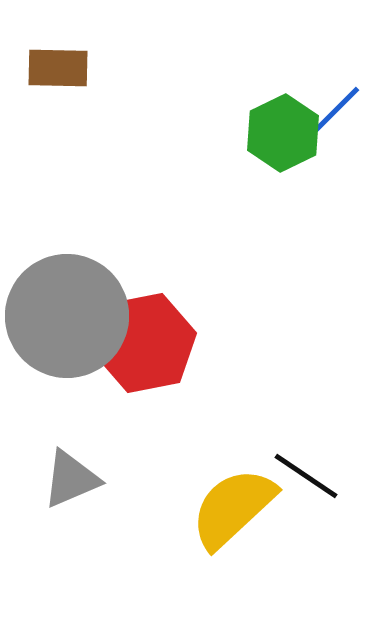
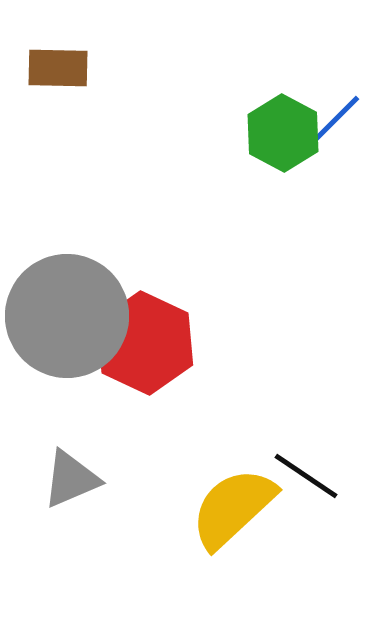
blue line: moved 9 px down
green hexagon: rotated 6 degrees counterclockwise
red hexagon: rotated 24 degrees counterclockwise
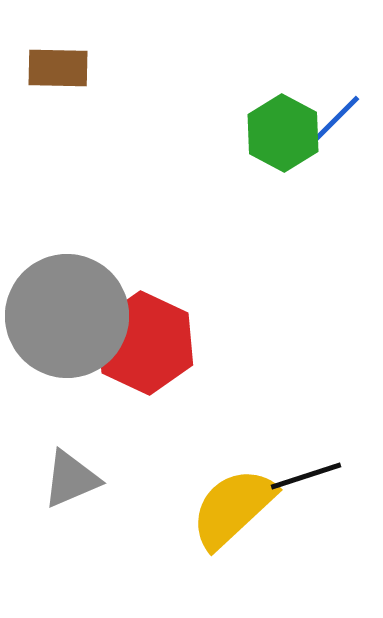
black line: rotated 52 degrees counterclockwise
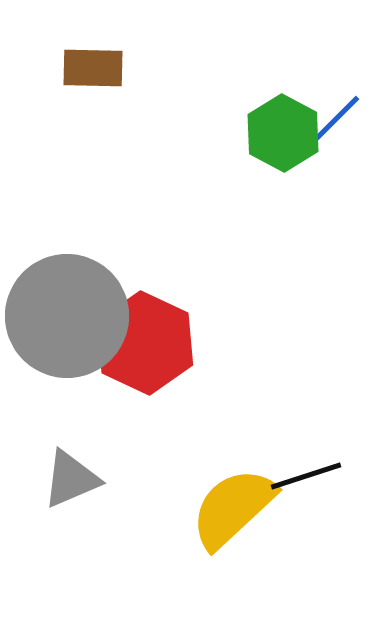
brown rectangle: moved 35 px right
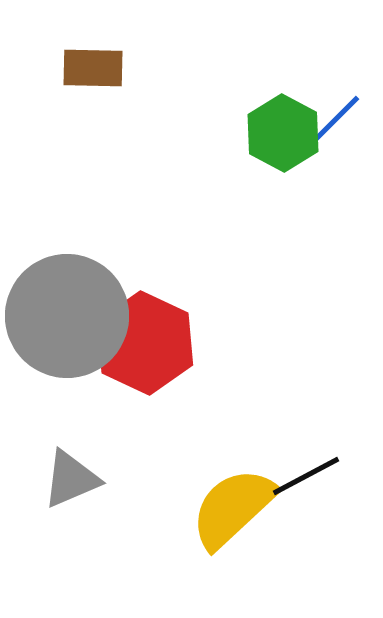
black line: rotated 10 degrees counterclockwise
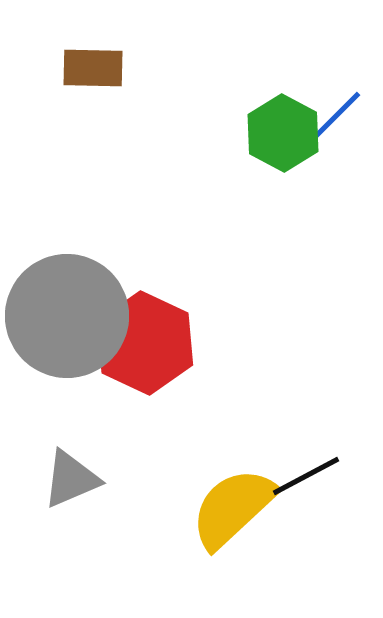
blue line: moved 1 px right, 4 px up
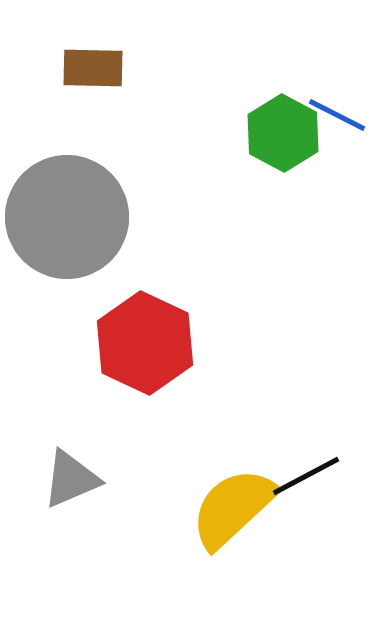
blue line: rotated 72 degrees clockwise
gray circle: moved 99 px up
